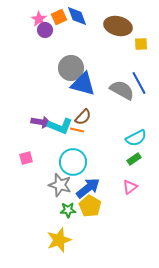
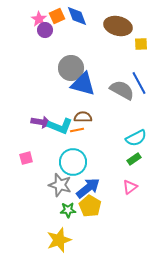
orange square: moved 2 px left, 1 px up
brown semicircle: rotated 132 degrees counterclockwise
orange line: rotated 24 degrees counterclockwise
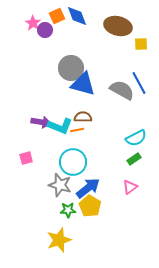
pink star: moved 6 px left, 4 px down
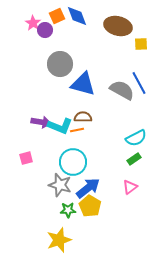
gray circle: moved 11 px left, 4 px up
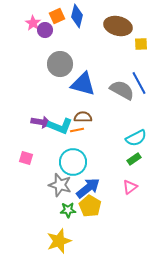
blue diamond: rotated 35 degrees clockwise
pink square: rotated 32 degrees clockwise
yellow star: moved 1 px down
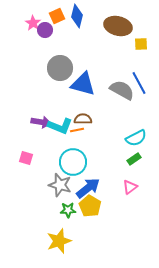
gray circle: moved 4 px down
brown semicircle: moved 2 px down
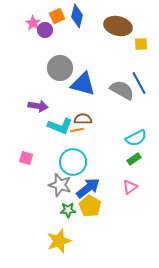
purple arrow: moved 3 px left, 16 px up
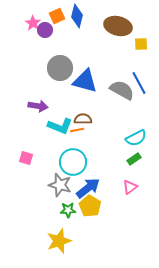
blue triangle: moved 2 px right, 3 px up
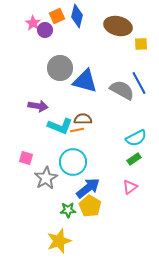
gray star: moved 14 px left, 7 px up; rotated 25 degrees clockwise
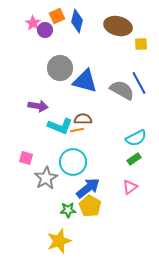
blue diamond: moved 5 px down
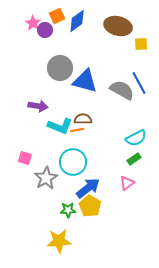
blue diamond: rotated 40 degrees clockwise
pink square: moved 1 px left
pink triangle: moved 3 px left, 4 px up
yellow star: rotated 15 degrees clockwise
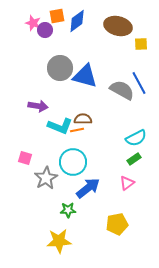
orange square: rotated 14 degrees clockwise
pink star: rotated 14 degrees counterclockwise
blue triangle: moved 5 px up
yellow pentagon: moved 27 px right, 18 px down; rotated 30 degrees clockwise
